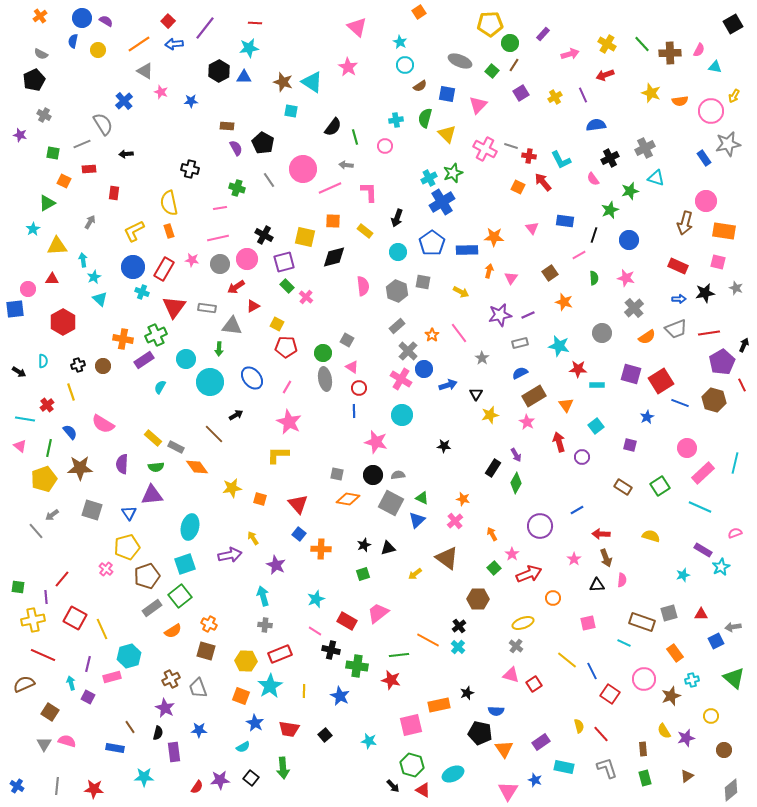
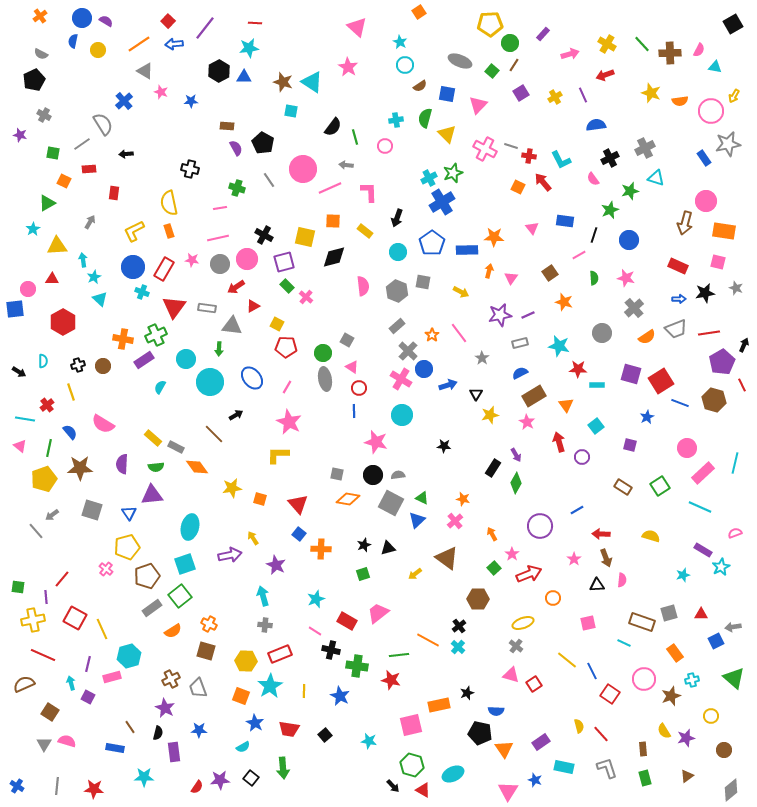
gray line at (82, 144): rotated 12 degrees counterclockwise
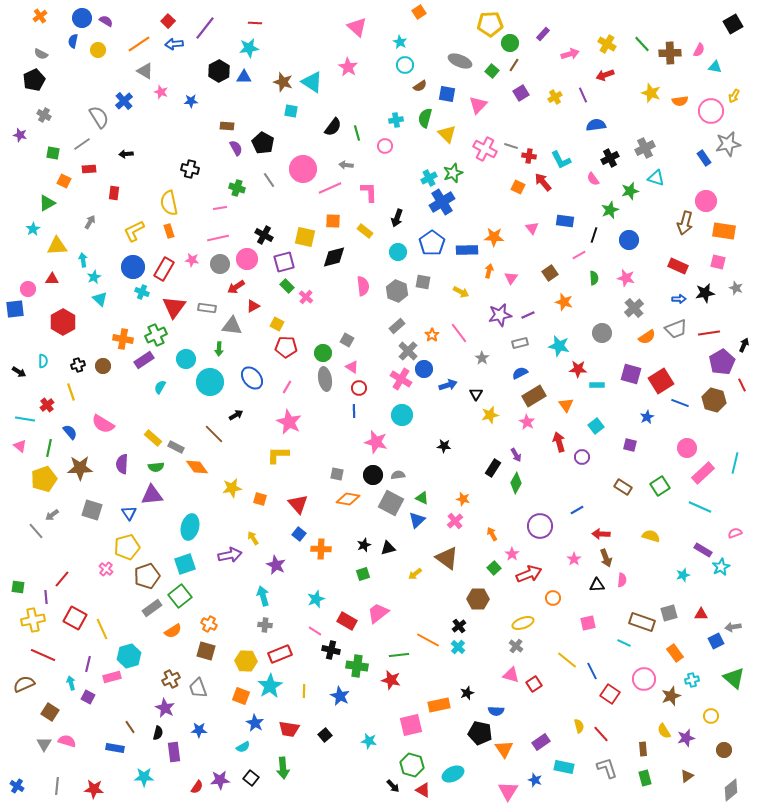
gray semicircle at (103, 124): moved 4 px left, 7 px up
green line at (355, 137): moved 2 px right, 4 px up
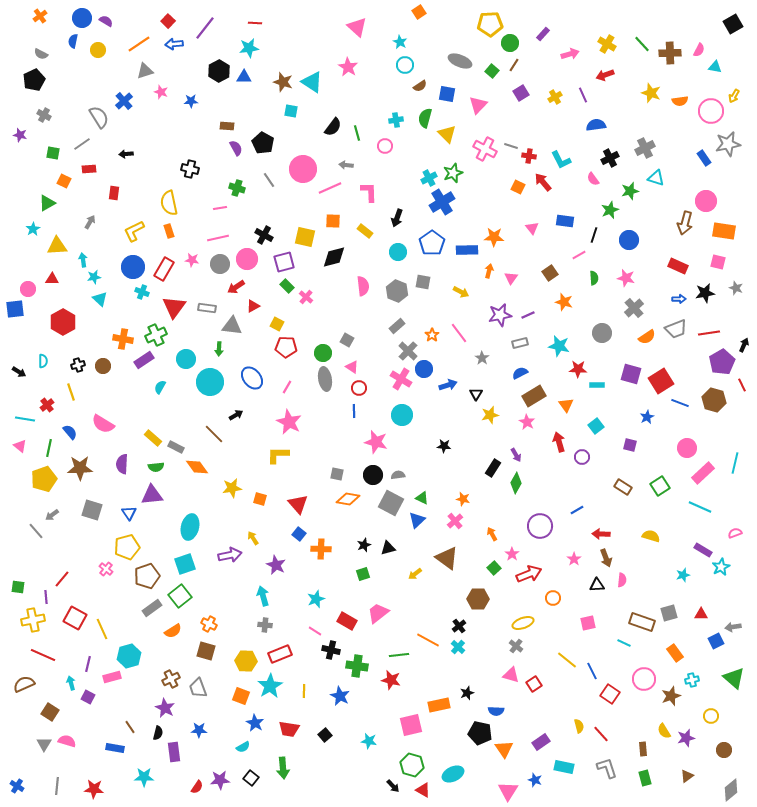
gray triangle at (145, 71): rotated 48 degrees counterclockwise
cyan star at (94, 277): rotated 16 degrees clockwise
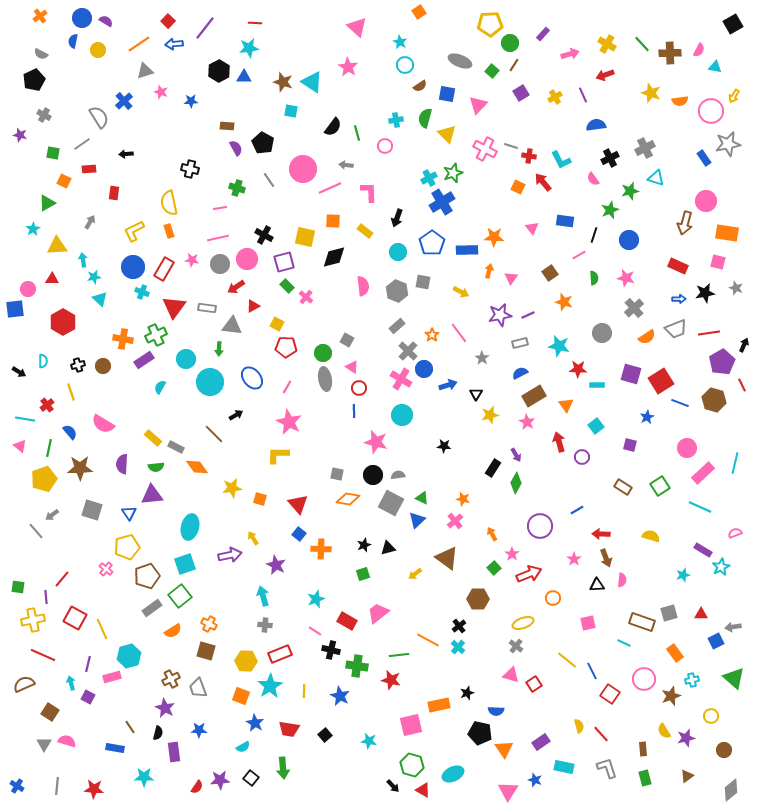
orange rectangle at (724, 231): moved 3 px right, 2 px down
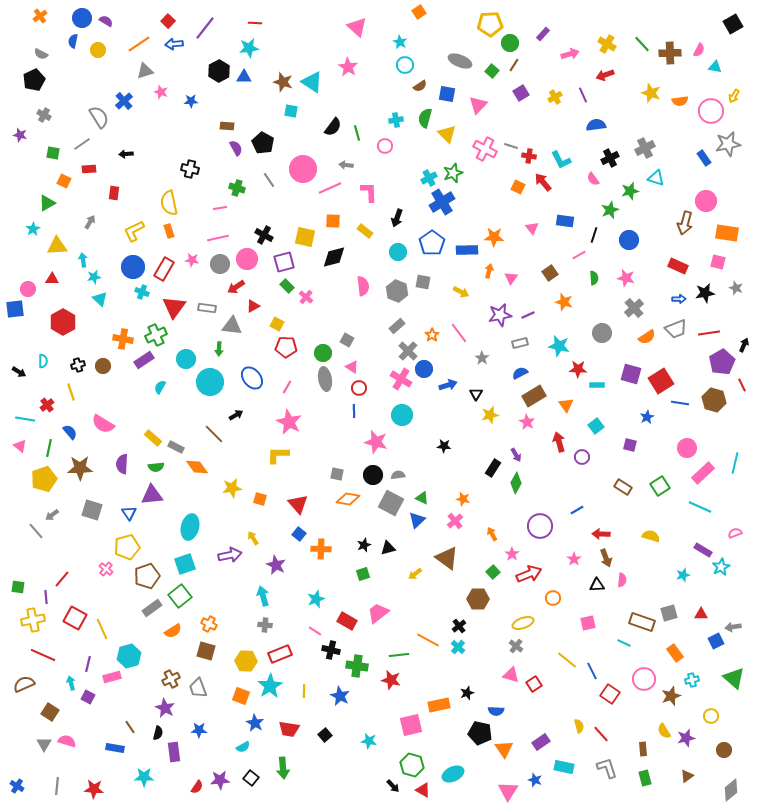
blue line at (680, 403): rotated 12 degrees counterclockwise
green square at (494, 568): moved 1 px left, 4 px down
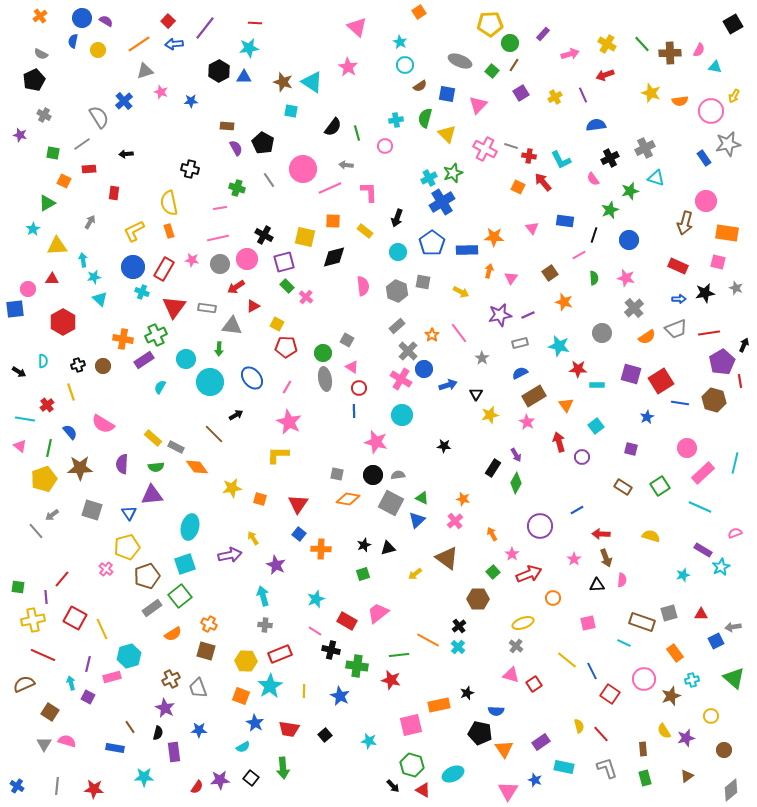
red line at (742, 385): moved 2 px left, 4 px up; rotated 16 degrees clockwise
purple square at (630, 445): moved 1 px right, 4 px down
red triangle at (298, 504): rotated 15 degrees clockwise
orange semicircle at (173, 631): moved 3 px down
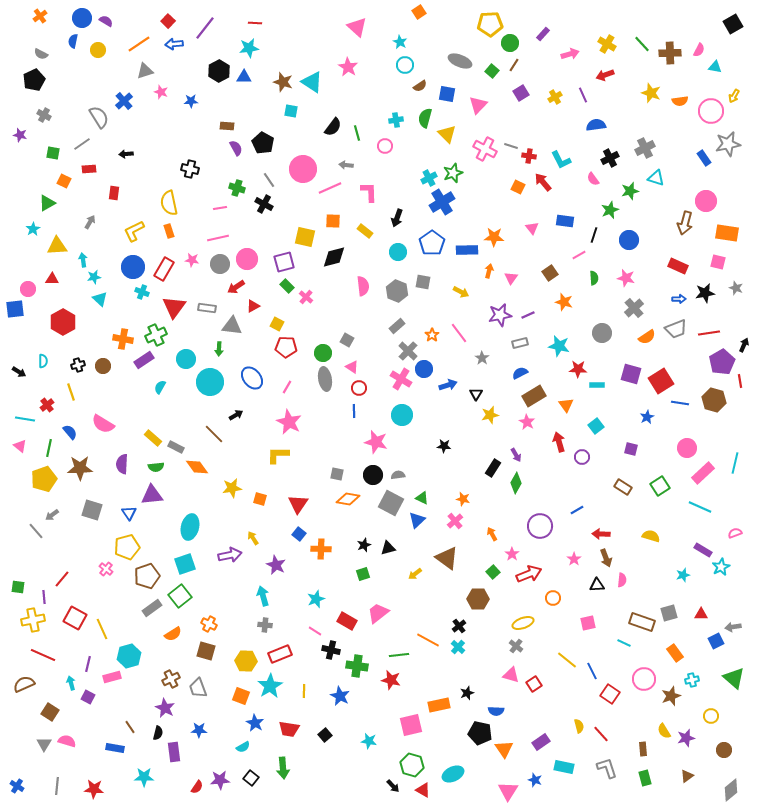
black cross at (264, 235): moved 31 px up
purple line at (46, 597): moved 2 px left
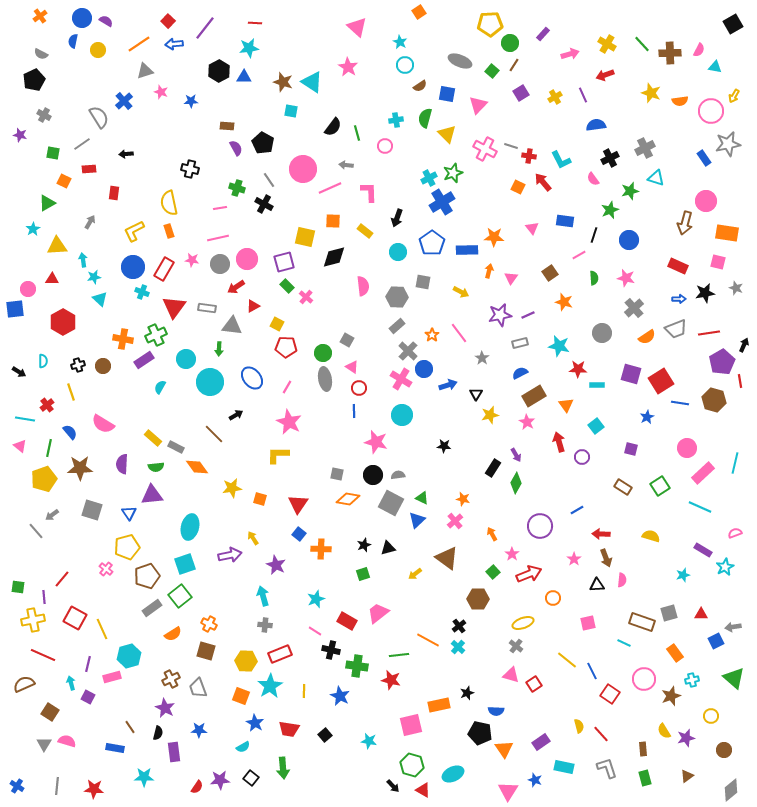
gray hexagon at (397, 291): moved 6 px down; rotated 20 degrees counterclockwise
cyan star at (721, 567): moved 4 px right
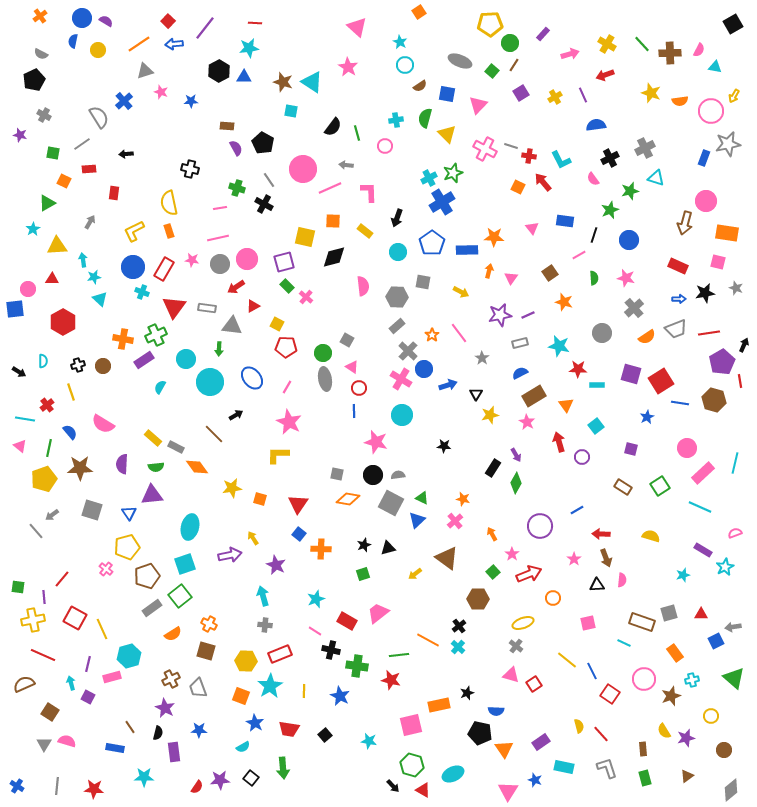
blue rectangle at (704, 158): rotated 56 degrees clockwise
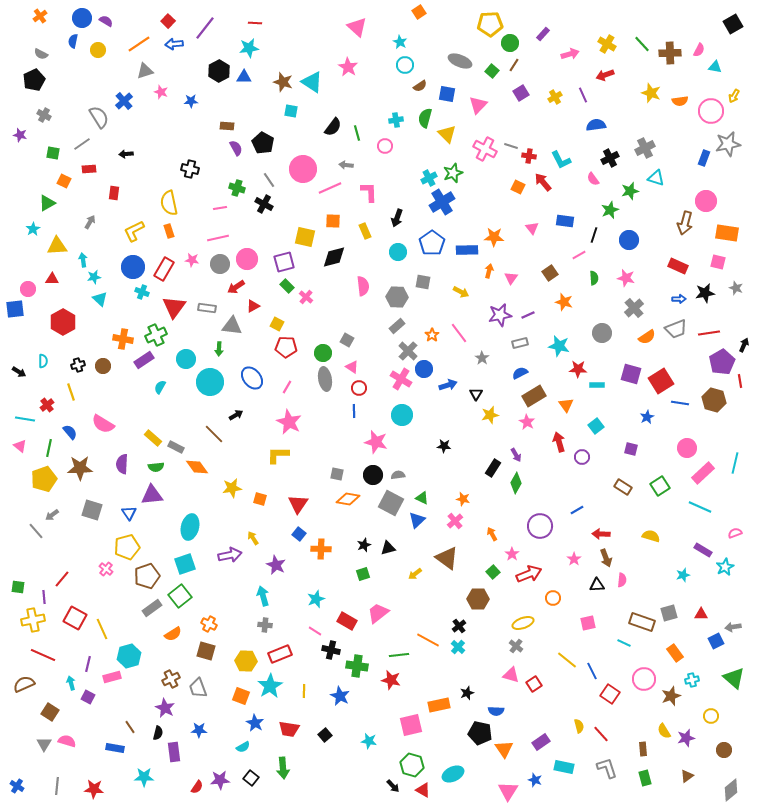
yellow rectangle at (365, 231): rotated 28 degrees clockwise
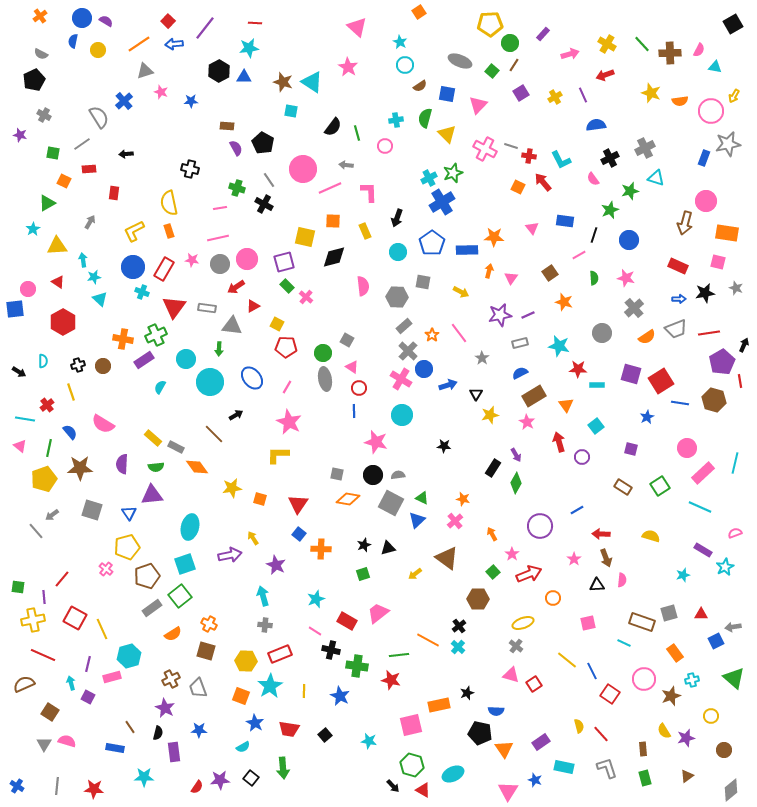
red triangle at (52, 279): moved 6 px right, 3 px down; rotated 32 degrees clockwise
gray rectangle at (397, 326): moved 7 px right
